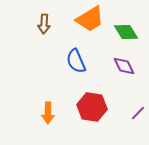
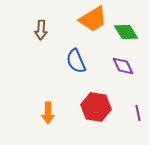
orange trapezoid: moved 3 px right
brown arrow: moved 3 px left, 6 px down
purple diamond: moved 1 px left
red hexagon: moved 4 px right
purple line: rotated 56 degrees counterclockwise
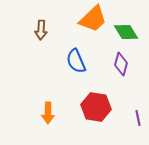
orange trapezoid: rotated 12 degrees counterclockwise
purple diamond: moved 2 px left, 2 px up; rotated 40 degrees clockwise
purple line: moved 5 px down
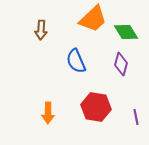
purple line: moved 2 px left, 1 px up
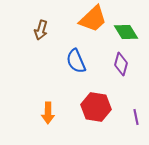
brown arrow: rotated 12 degrees clockwise
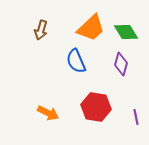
orange trapezoid: moved 2 px left, 9 px down
orange arrow: rotated 65 degrees counterclockwise
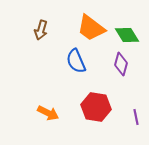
orange trapezoid: rotated 80 degrees clockwise
green diamond: moved 1 px right, 3 px down
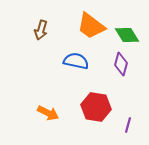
orange trapezoid: moved 2 px up
blue semicircle: rotated 125 degrees clockwise
purple line: moved 8 px left, 8 px down; rotated 28 degrees clockwise
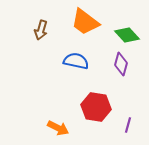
orange trapezoid: moved 6 px left, 4 px up
green diamond: rotated 10 degrees counterclockwise
orange arrow: moved 10 px right, 15 px down
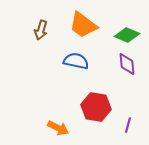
orange trapezoid: moved 2 px left, 3 px down
green diamond: rotated 25 degrees counterclockwise
purple diamond: moved 6 px right; rotated 20 degrees counterclockwise
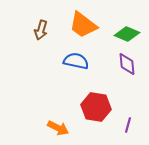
green diamond: moved 1 px up
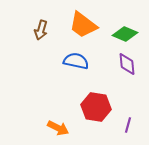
green diamond: moved 2 px left
